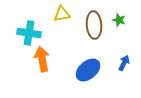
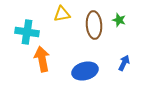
cyan cross: moved 2 px left, 1 px up
blue ellipse: moved 3 px left, 1 px down; rotated 25 degrees clockwise
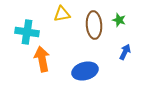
blue arrow: moved 1 px right, 11 px up
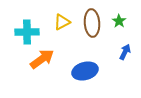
yellow triangle: moved 8 px down; rotated 18 degrees counterclockwise
green star: moved 1 px down; rotated 16 degrees clockwise
brown ellipse: moved 2 px left, 2 px up
cyan cross: rotated 10 degrees counterclockwise
orange arrow: rotated 65 degrees clockwise
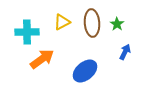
green star: moved 2 px left, 3 px down
blue ellipse: rotated 25 degrees counterclockwise
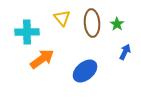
yellow triangle: moved 4 px up; rotated 42 degrees counterclockwise
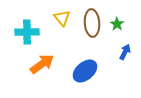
orange arrow: moved 5 px down
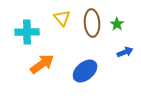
blue arrow: rotated 42 degrees clockwise
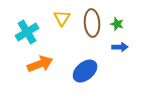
yellow triangle: rotated 12 degrees clockwise
green star: rotated 16 degrees counterclockwise
cyan cross: rotated 30 degrees counterclockwise
blue arrow: moved 5 px left, 5 px up; rotated 21 degrees clockwise
orange arrow: moved 2 px left; rotated 15 degrees clockwise
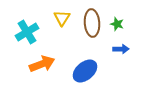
blue arrow: moved 1 px right, 2 px down
orange arrow: moved 2 px right
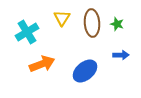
blue arrow: moved 6 px down
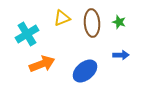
yellow triangle: rotated 36 degrees clockwise
green star: moved 2 px right, 2 px up
cyan cross: moved 2 px down
